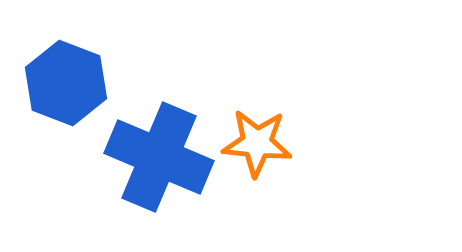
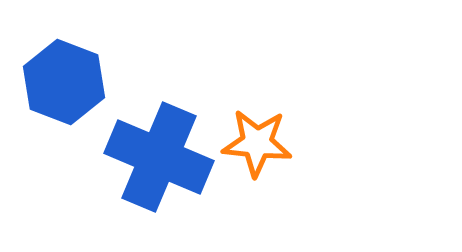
blue hexagon: moved 2 px left, 1 px up
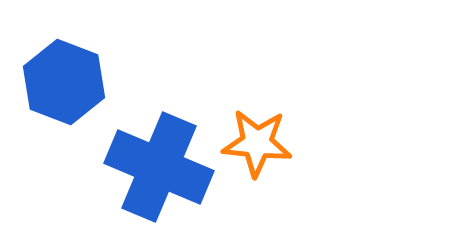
blue cross: moved 10 px down
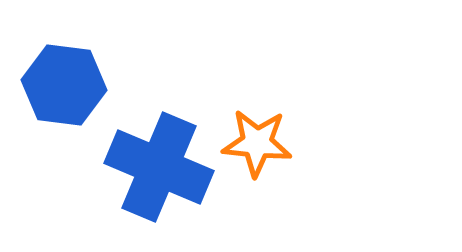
blue hexagon: moved 3 px down; rotated 14 degrees counterclockwise
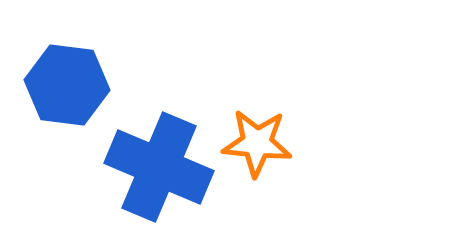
blue hexagon: moved 3 px right
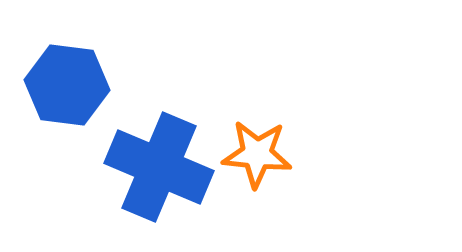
orange star: moved 11 px down
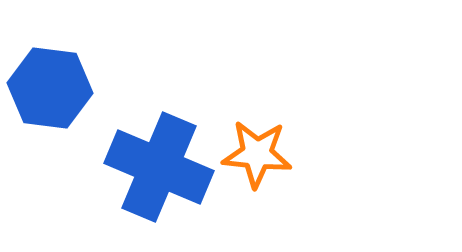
blue hexagon: moved 17 px left, 3 px down
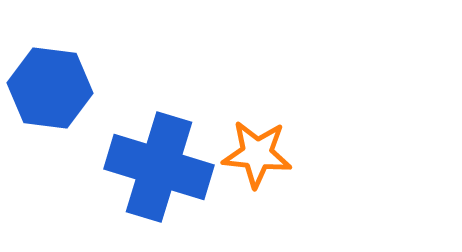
blue cross: rotated 6 degrees counterclockwise
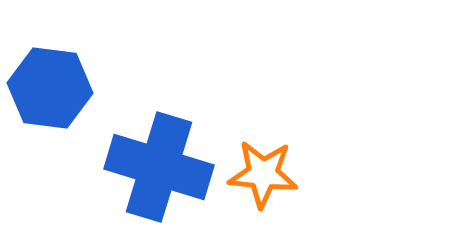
orange star: moved 6 px right, 20 px down
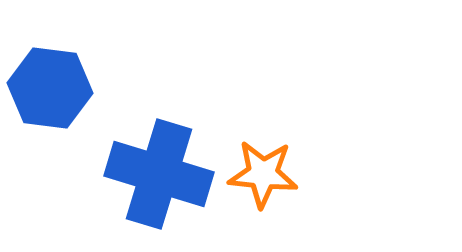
blue cross: moved 7 px down
